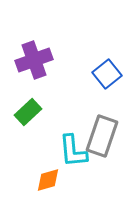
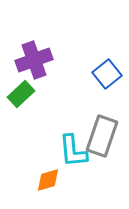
green rectangle: moved 7 px left, 18 px up
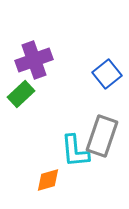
cyan L-shape: moved 2 px right
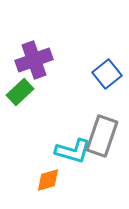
green rectangle: moved 1 px left, 2 px up
cyan L-shape: moved 2 px left; rotated 69 degrees counterclockwise
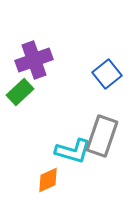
orange diamond: rotated 8 degrees counterclockwise
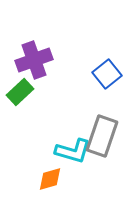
orange diamond: moved 2 px right, 1 px up; rotated 8 degrees clockwise
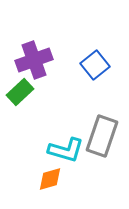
blue square: moved 12 px left, 9 px up
cyan L-shape: moved 7 px left, 1 px up
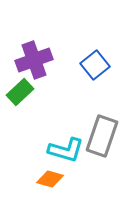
orange diamond: rotated 32 degrees clockwise
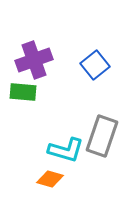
green rectangle: moved 3 px right; rotated 48 degrees clockwise
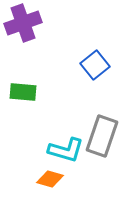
purple cross: moved 11 px left, 37 px up
